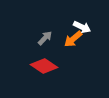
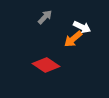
gray arrow: moved 21 px up
red diamond: moved 2 px right, 1 px up
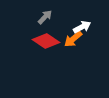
white arrow: rotated 54 degrees counterclockwise
red diamond: moved 24 px up
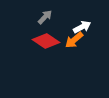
orange arrow: moved 1 px right, 1 px down
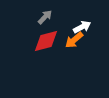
red diamond: rotated 48 degrees counterclockwise
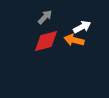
orange arrow: rotated 54 degrees clockwise
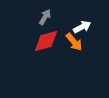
gray arrow: rotated 14 degrees counterclockwise
orange arrow: moved 2 px down; rotated 144 degrees counterclockwise
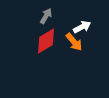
gray arrow: moved 1 px right, 1 px up
red diamond: rotated 16 degrees counterclockwise
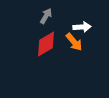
white arrow: rotated 24 degrees clockwise
red diamond: moved 3 px down
